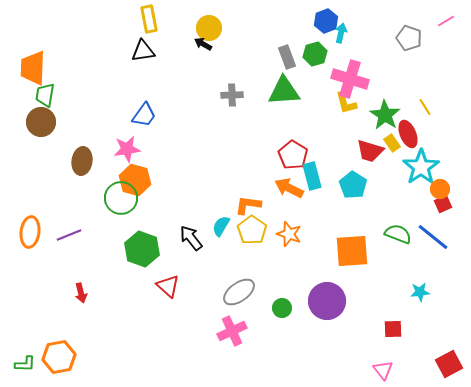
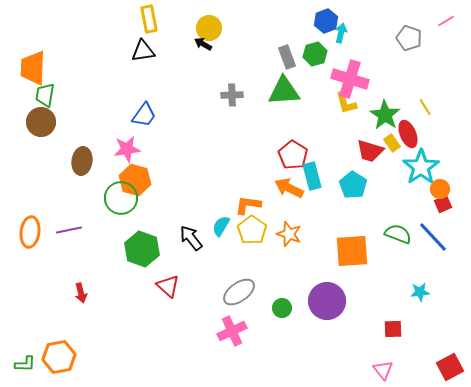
purple line at (69, 235): moved 5 px up; rotated 10 degrees clockwise
blue line at (433, 237): rotated 8 degrees clockwise
red square at (449, 364): moved 1 px right, 3 px down
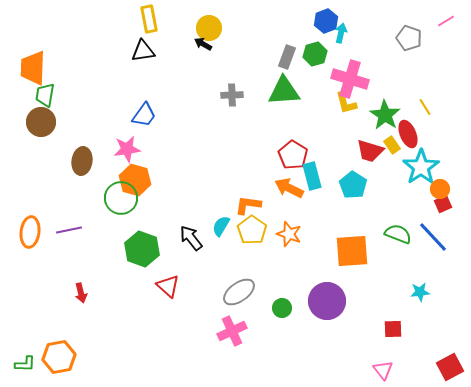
gray rectangle at (287, 57): rotated 40 degrees clockwise
yellow rectangle at (392, 143): moved 2 px down
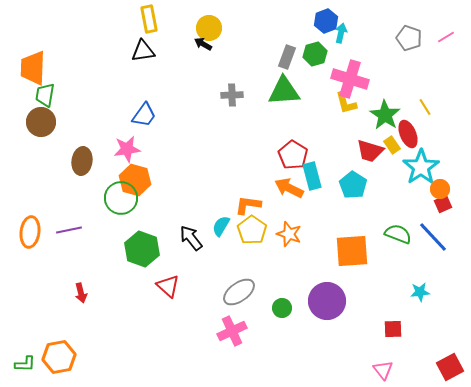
pink line at (446, 21): moved 16 px down
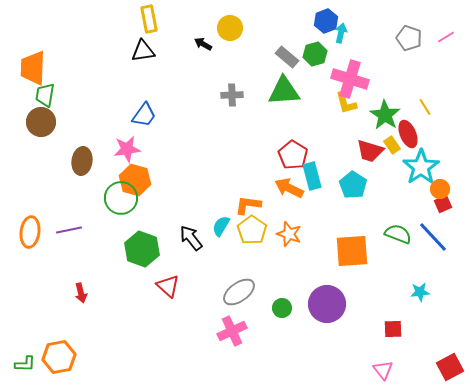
yellow circle at (209, 28): moved 21 px right
gray rectangle at (287, 57): rotated 70 degrees counterclockwise
purple circle at (327, 301): moved 3 px down
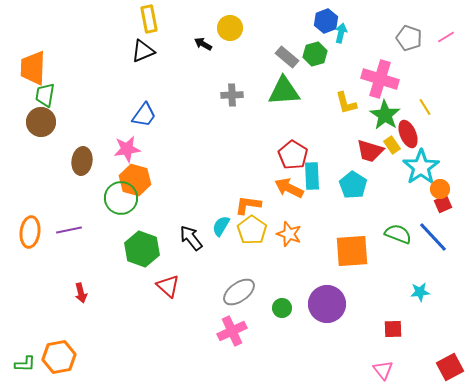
black triangle at (143, 51): rotated 15 degrees counterclockwise
pink cross at (350, 79): moved 30 px right
cyan rectangle at (312, 176): rotated 12 degrees clockwise
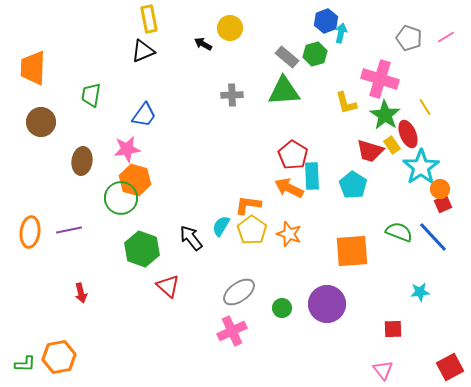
green trapezoid at (45, 95): moved 46 px right
green semicircle at (398, 234): moved 1 px right, 2 px up
